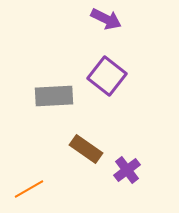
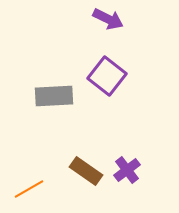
purple arrow: moved 2 px right
brown rectangle: moved 22 px down
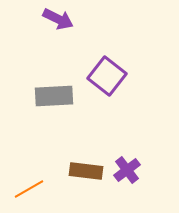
purple arrow: moved 50 px left
brown rectangle: rotated 28 degrees counterclockwise
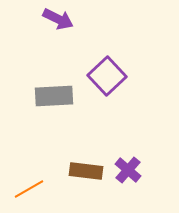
purple square: rotated 9 degrees clockwise
purple cross: moved 1 px right; rotated 12 degrees counterclockwise
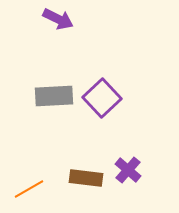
purple square: moved 5 px left, 22 px down
brown rectangle: moved 7 px down
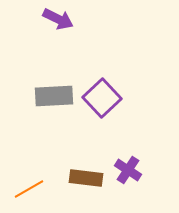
purple cross: rotated 8 degrees counterclockwise
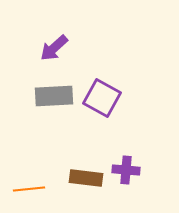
purple arrow: moved 4 px left, 29 px down; rotated 112 degrees clockwise
purple square: rotated 18 degrees counterclockwise
purple cross: moved 2 px left; rotated 28 degrees counterclockwise
orange line: rotated 24 degrees clockwise
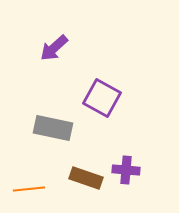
gray rectangle: moved 1 px left, 32 px down; rotated 15 degrees clockwise
brown rectangle: rotated 12 degrees clockwise
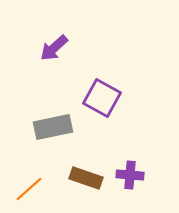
gray rectangle: moved 1 px up; rotated 24 degrees counterclockwise
purple cross: moved 4 px right, 5 px down
orange line: rotated 36 degrees counterclockwise
